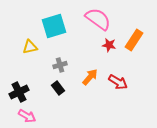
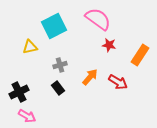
cyan square: rotated 10 degrees counterclockwise
orange rectangle: moved 6 px right, 15 px down
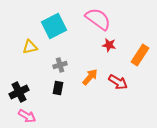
black rectangle: rotated 48 degrees clockwise
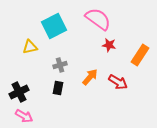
pink arrow: moved 3 px left
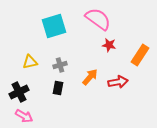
cyan square: rotated 10 degrees clockwise
yellow triangle: moved 15 px down
red arrow: rotated 42 degrees counterclockwise
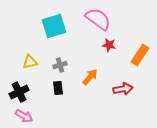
red arrow: moved 5 px right, 7 px down
black rectangle: rotated 16 degrees counterclockwise
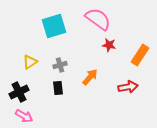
yellow triangle: rotated 21 degrees counterclockwise
red arrow: moved 5 px right, 2 px up
